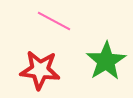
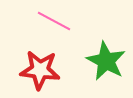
green star: rotated 12 degrees counterclockwise
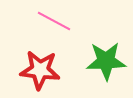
green star: rotated 30 degrees counterclockwise
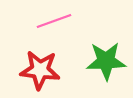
pink line: rotated 48 degrees counterclockwise
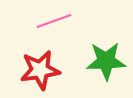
red star: rotated 15 degrees counterclockwise
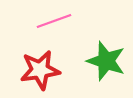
green star: rotated 21 degrees clockwise
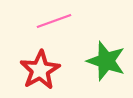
red star: rotated 21 degrees counterclockwise
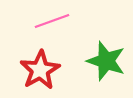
pink line: moved 2 px left
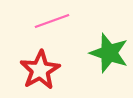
green star: moved 3 px right, 8 px up
